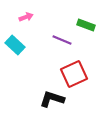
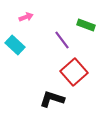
purple line: rotated 30 degrees clockwise
red square: moved 2 px up; rotated 16 degrees counterclockwise
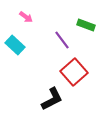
pink arrow: rotated 56 degrees clockwise
black L-shape: rotated 135 degrees clockwise
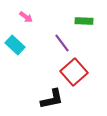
green rectangle: moved 2 px left, 4 px up; rotated 18 degrees counterclockwise
purple line: moved 3 px down
black L-shape: rotated 15 degrees clockwise
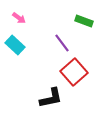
pink arrow: moved 7 px left, 1 px down
green rectangle: rotated 18 degrees clockwise
black L-shape: moved 1 px left, 1 px up
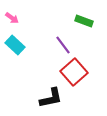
pink arrow: moved 7 px left
purple line: moved 1 px right, 2 px down
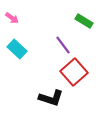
green rectangle: rotated 12 degrees clockwise
cyan rectangle: moved 2 px right, 4 px down
black L-shape: rotated 30 degrees clockwise
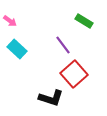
pink arrow: moved 2 px left, 3 px down
red square: moved 2 px down
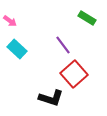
green rectangle: moved 3 px right, 3 px up
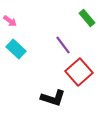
green rectangle: rotated 18 degrees clockwise
cyan rectangle: moved 1 px left
red square: moved 5 px right, 2 px up
black L-shape: moved 2 px right
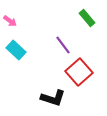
cyan rectangle: moved 1 px down
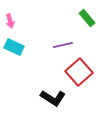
pink arrow: rotated 40 degrees clockwise
purple line: rotated 66 degrees counterclockwise
cyan rectangle: moved 2 px left, 3 px up; rotated 18 degrees counterclockwise
black L-shape: rotated 15 degrees clockwise
